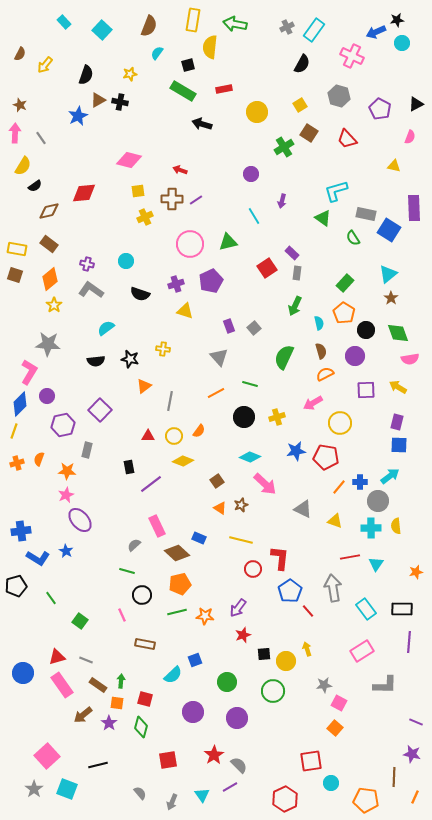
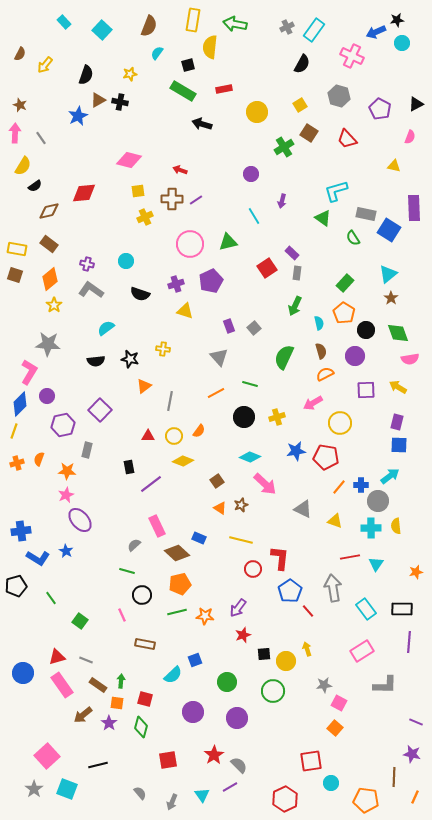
blue cross at (360, 482): moved 1 px right, 3 px down
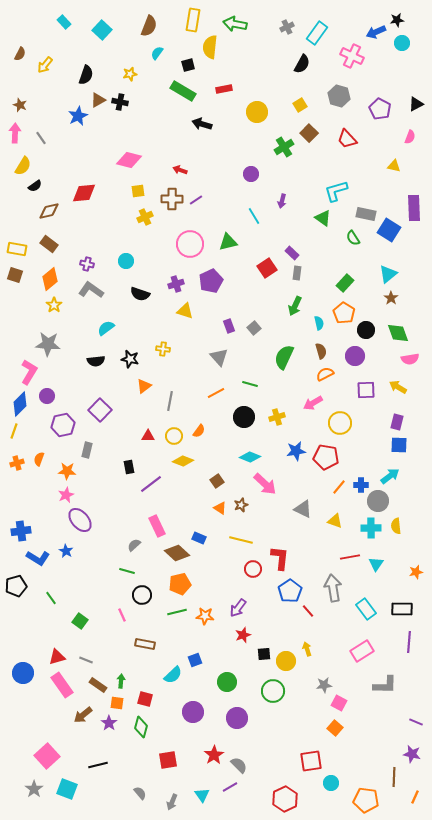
cyan rectangle at (314, 30): moved 3 px right, 3 px down
brown square at (309, 133): rotated 12 degrees clockwise
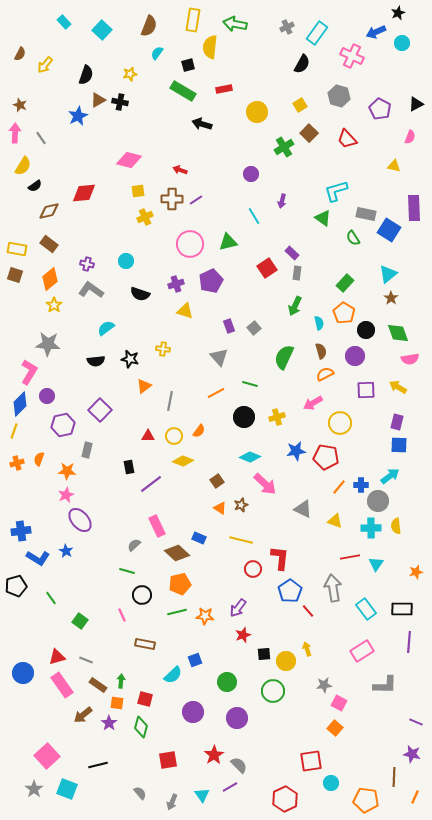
black star at (397, 20): moved 1 px right, 7 px up; rotated 16 degrees counterclockwise
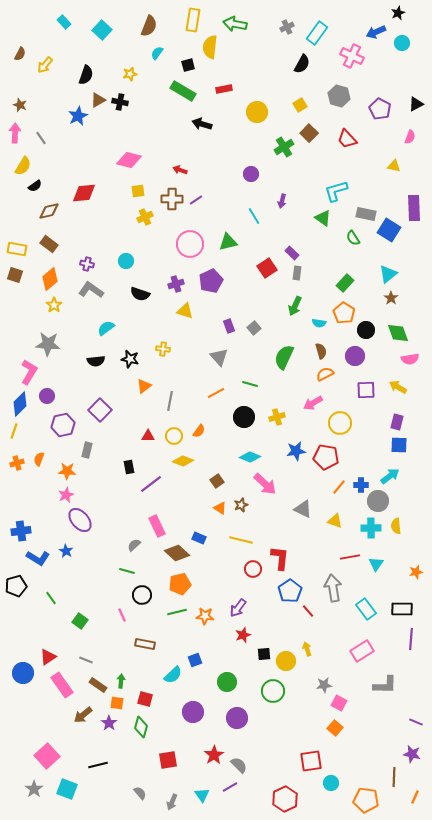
cyan semicircle at (319, 323): rotated 112 degrees clockwise
purple line at (409, 642): moved 2 px right, 3 px up
red triangle at (57, 657): moved 9 px left; rotated 18 degrees counterclockwise
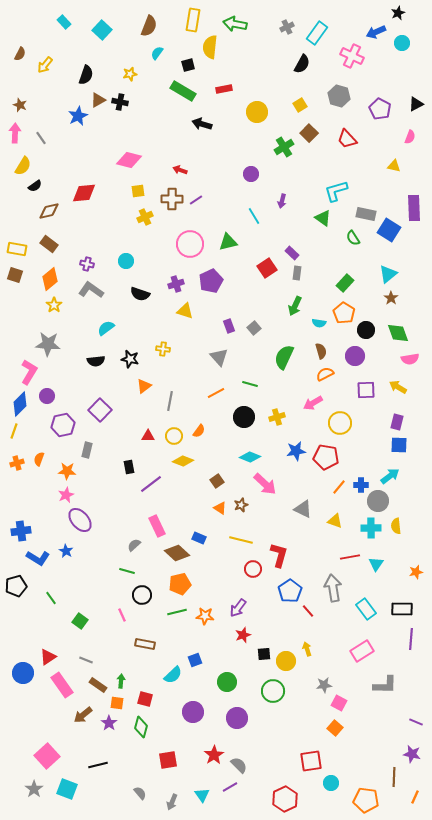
red L-shape at (280, 558): moved 1 px left, 3 px up; rotated 10 degrees clockwise
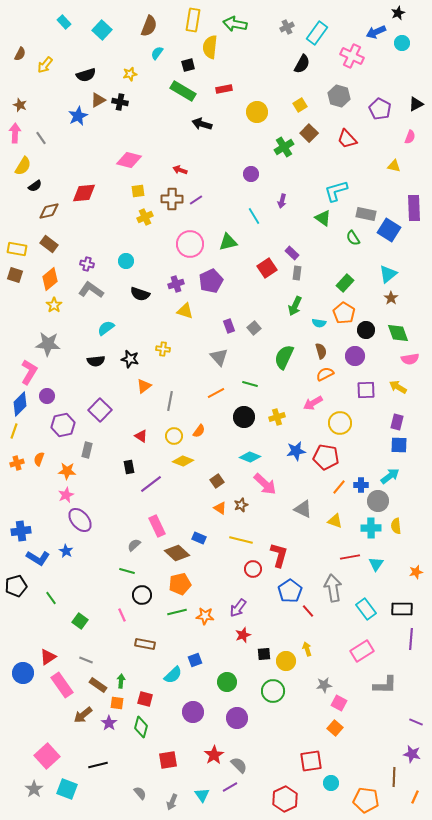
black semicircle at (86, 75): rotated 54 degrees clockwise
red triangle at (148, 436): moved 7 px left; rotated 32 degrees clockwise
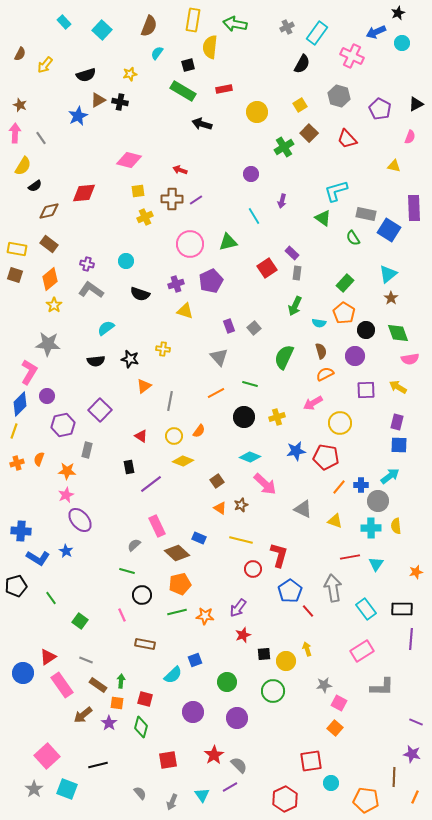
blue cross at (21, 531): rotated 12 degrees clockwise
gray L-shape at (385, 685): moved 3 px left, 2 px down
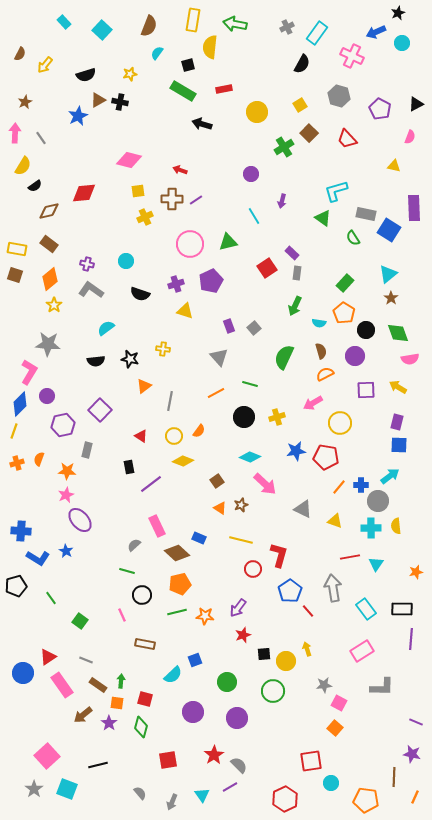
brown star at (20, 105): moved 5 px right, 3 px up; rotated 24 degrees clockwise
